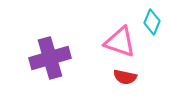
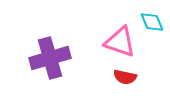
cyan diamond: rotated 45 degrees counterclockwise
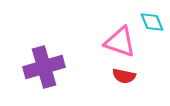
purple cross: moved 6 px left, 9 px down
red semicircle: moved 1 px left, 1 px up
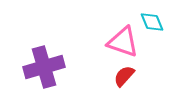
pink triangle: moved 3 px right
red semicircle: rotated 120 degrees clockwise
